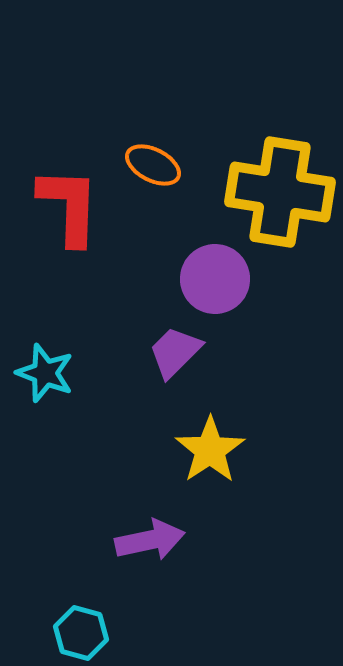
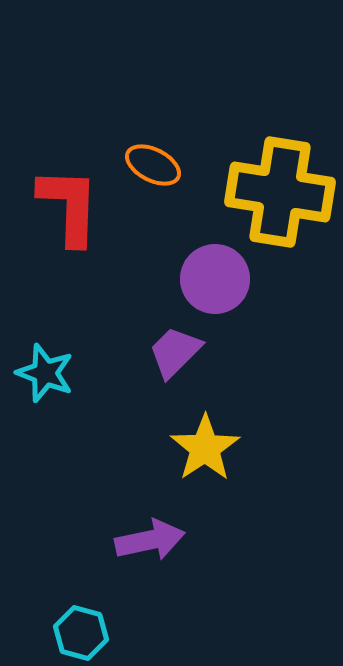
yellow star: moved 5 px left, 2 px up
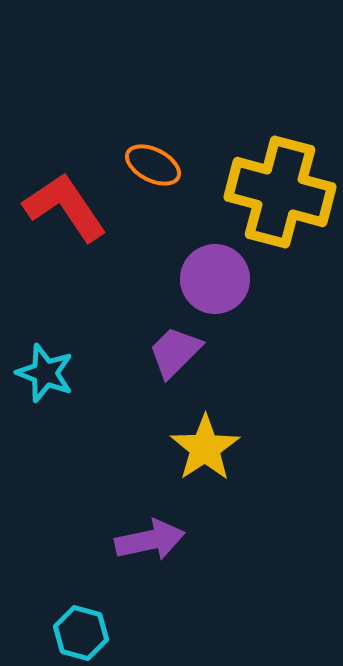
yellow cross: rotated 6 degrees clockwise
red L-shape: moved 4 px left, 1 px down; rotated 36 degrees counterclockwise
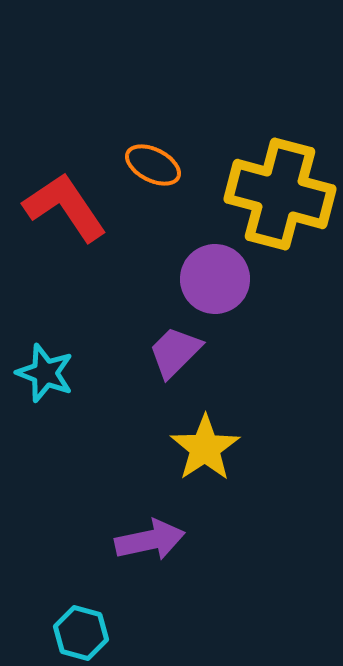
yellow cross: moved 2 px down
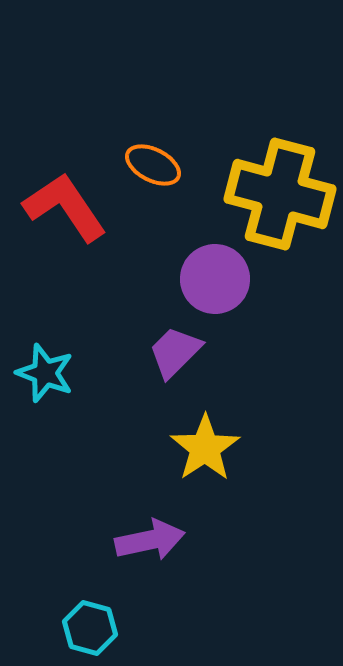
cyan hexagon: moved 9 px right, 5 px up
